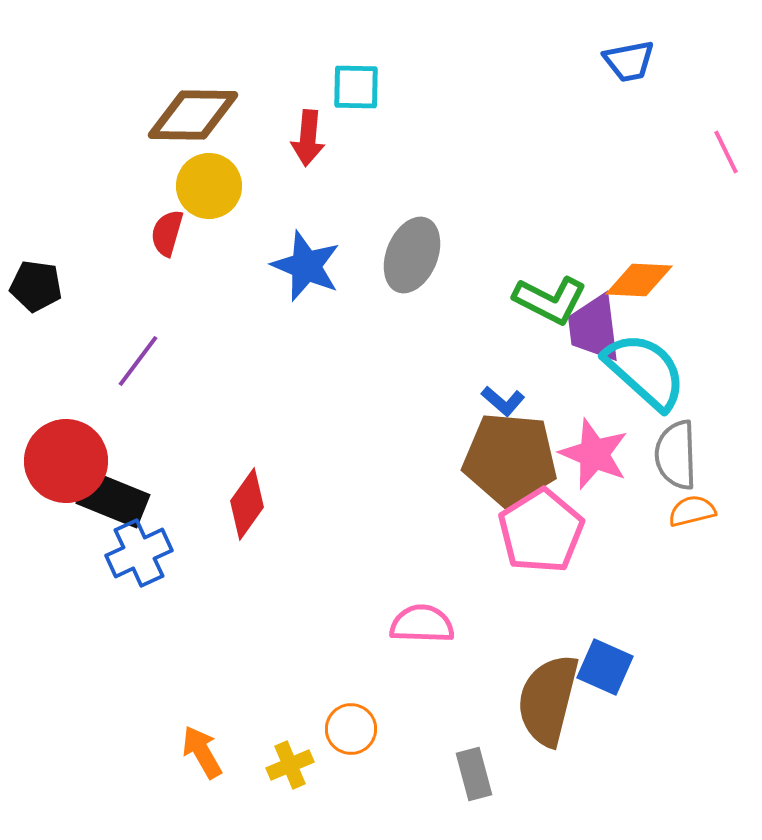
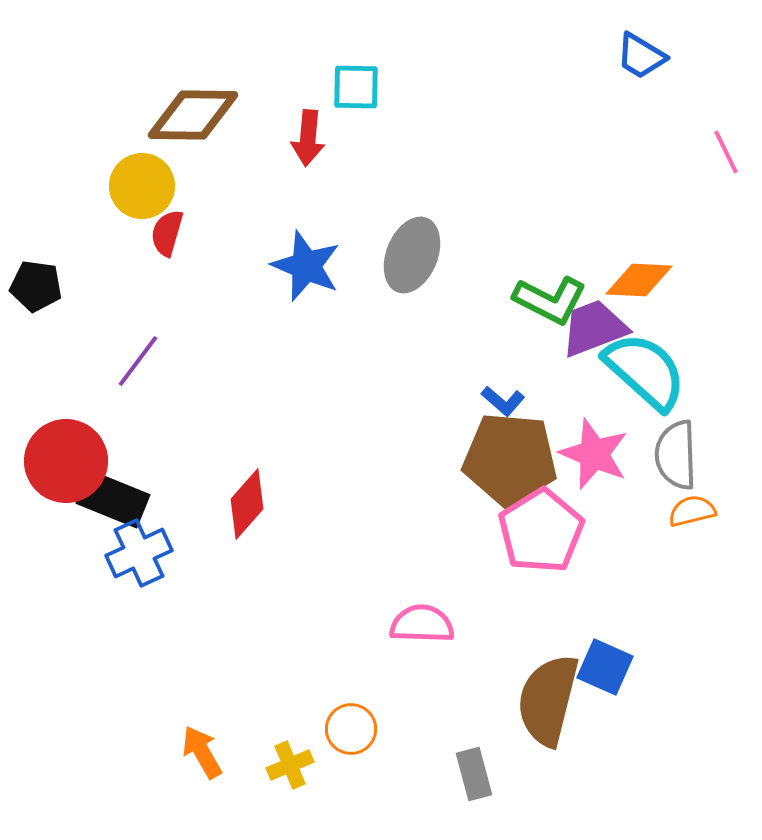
blue trapezoid: moved 12 px right, 5 px up; rotated 42 degrees clockwise
yellow circle: moved 67 px left
purple trapezoid: rotated 76 degrees clockwise
red diamond: rotated 6 degrees clockwise
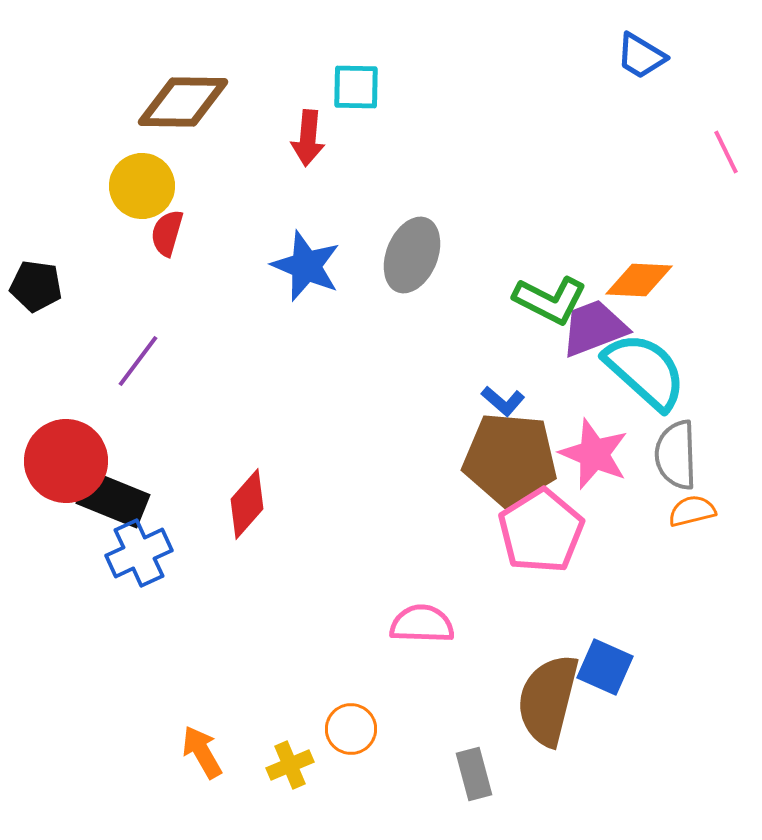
brown diamond: moved 10 px left, 13 px up
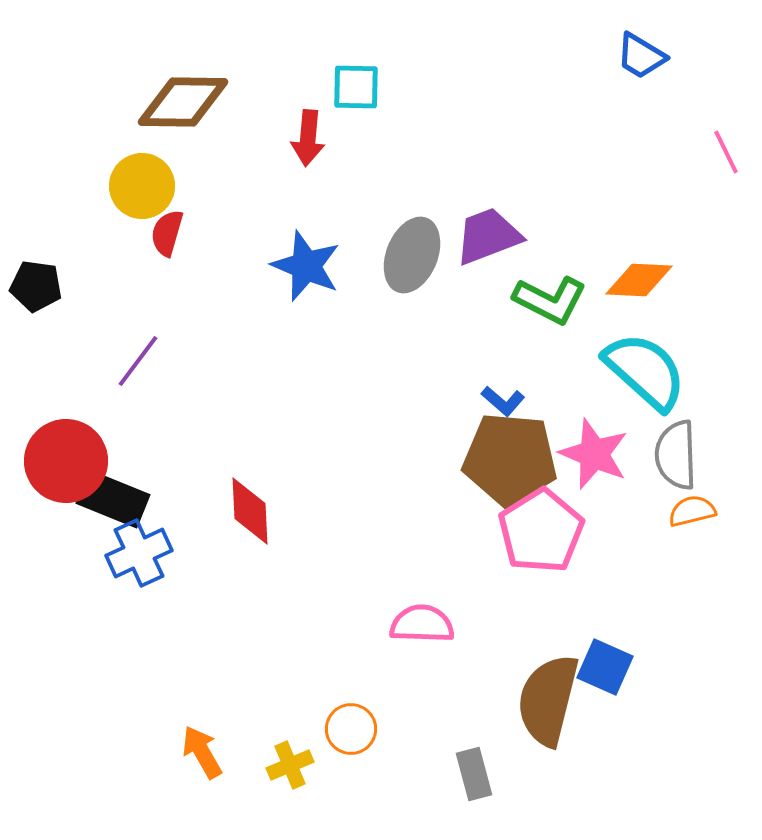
purple trapezoid: moved 106 px left, 92 px up
red diamond: moved 3 px right, 7 px down; rotated 44 degrees counterclockwise
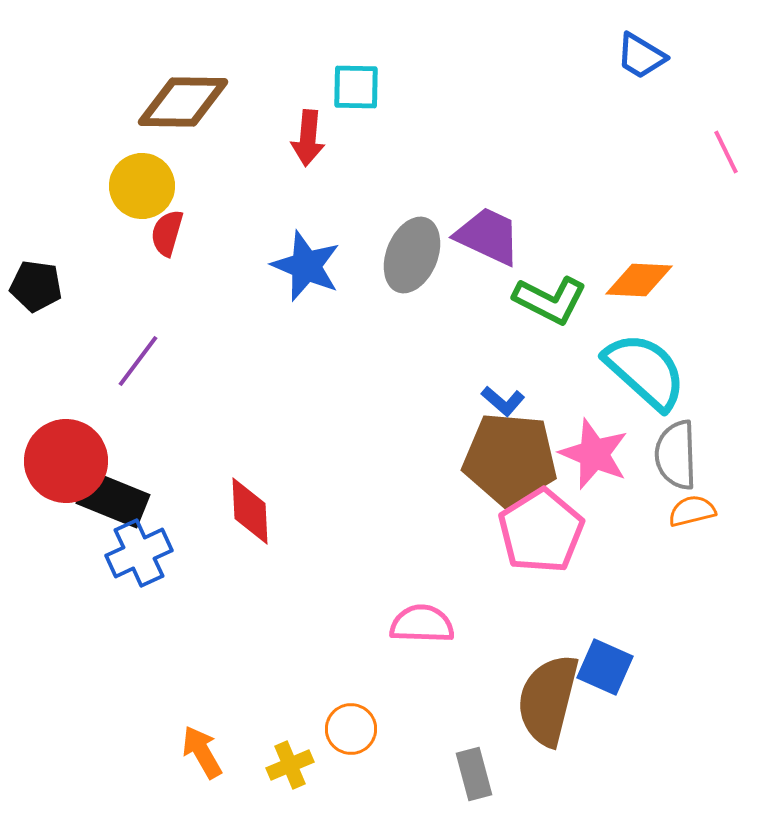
purple trapezoid: rotated 46 degrees clockwise
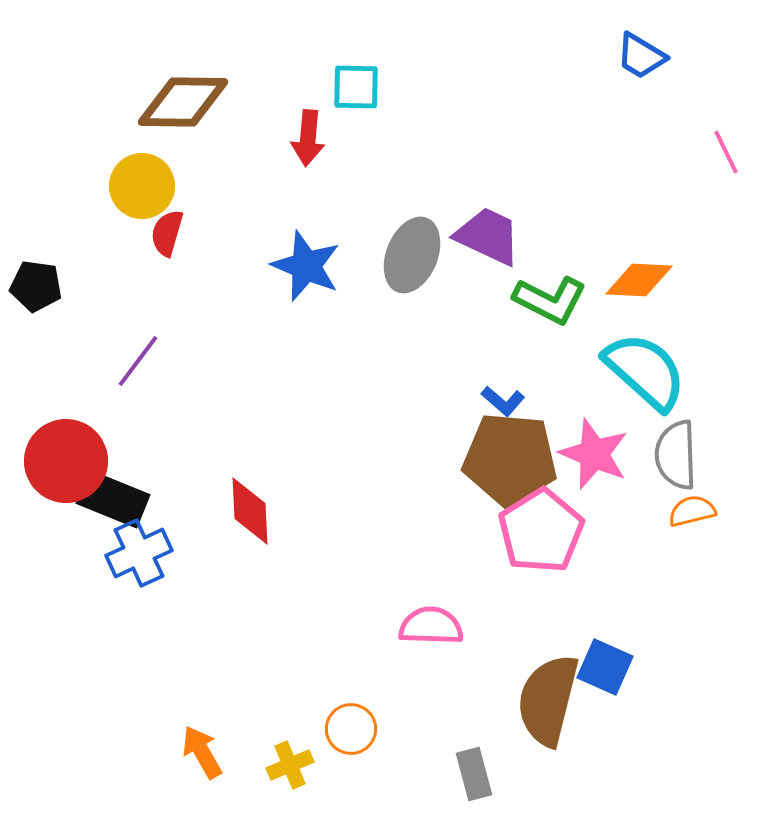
pink semicircle: moved 9 px right, 2 px down
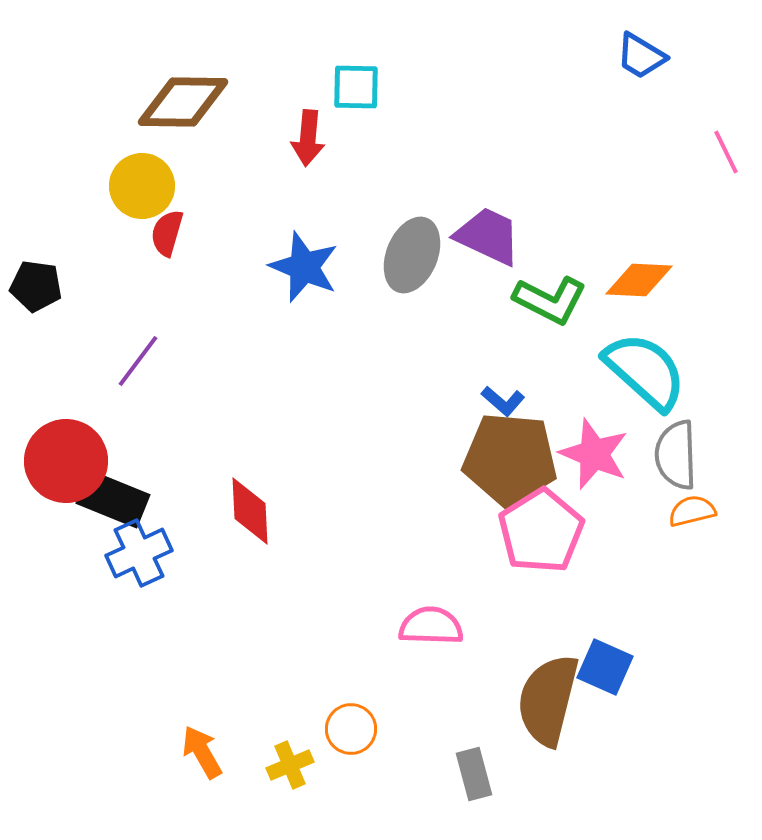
blue star: moved 2 px left, 1 px down
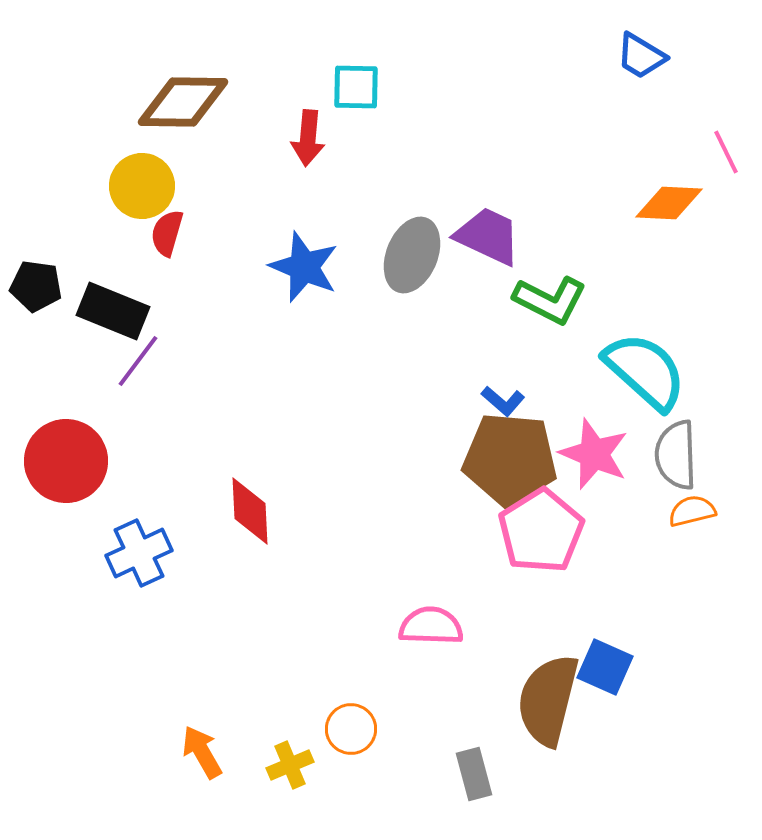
orange diamond: moved 30 px right, 77 px up
black rectangle: moved 188 px up
